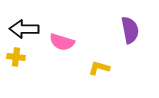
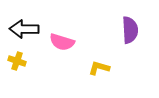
purple semicircle: rotated 8 degrees clockwise
yellow cross: moved 1 px right, 4 px down; rotated 12 degrees clockwise
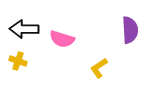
pink semicircle: moved 3 px up
yellow cross: moved 1 px right
yellow L-shape: rotated 50 degrees counterclockwise
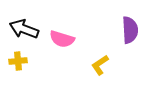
black arrow: rotated 20 degrees clockwise
yellow cross: rotated 24 degrees counterclockwise
yellow L-shape: moved 1 px right, 3 px up
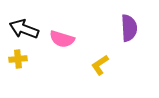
purple semicircle: moved 1 px left, 2 px up
yellow cross: moved 2 px up
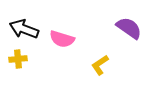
purple semicircle: rotated 52 degrees counterclockwise
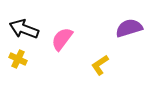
purple semicircle: rotated 52 degrees counterclockwise
pink semicircle: rotated 110 degrees clockwise
yellow cross: rotated 30 degrees clockwise
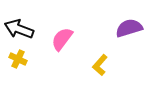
black arrow: moved 5 px left
yellow L-shape: rotated 15 degrees counterclockwise
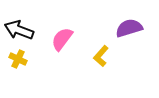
black arrow: moved 1 px down
yellow L-shape: moved 1 px right, 9 px up
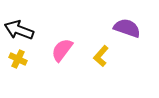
purple semicircle: moved 2 px left; rotated 36 degrees clockwise
pink semicircle: moved 11 px down
